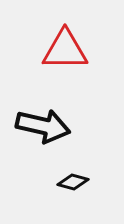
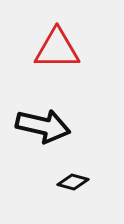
red triangle: moved 8 px left, 1 px up
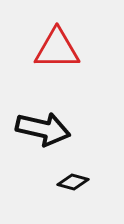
black arrow: moved 3 px down
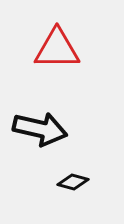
black arrow: moved 3 px left
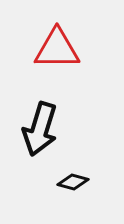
black arrow: rotated 94 degrees clockwise
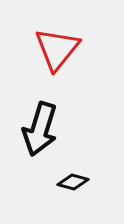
red triangle: rotated 51 degrees counterclockwise
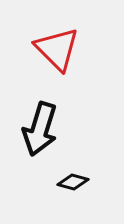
red triangle: rotated 24 degrees counterclockwise
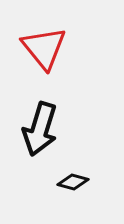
red triangle: moved 13 px left, 1 px up; rotated 6 degrees clockwise
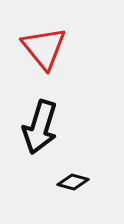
black arrow: moved 2 px up
